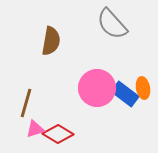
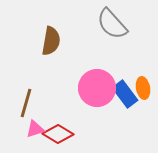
blue rectangle: rotated 16 degrees clockwise
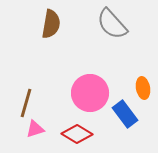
brown semicircle: moved 17 px up
pink circle: moved 7 px left, 5 px down
blue rectangle: moved 20 px down
red diamond: moved 19 px right
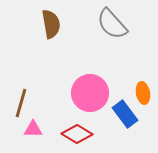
brown semicircle: rotated 20 degrees counterclockwise
orange ellipse: moved 5 px down
brown line: moved 5 px left
pink triangle: moved 2 px left; rotated 18 degrees clockwise
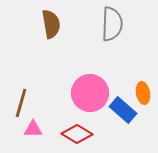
gray semicircle: rotated 136 degrees counterclockwise
blue rectangle: moved 2 px left, 4 px up; rotated 12 degrees counterclockwise
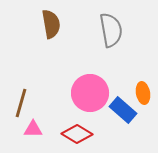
gray semicircle: moved 1 px left, 6 px down; rotated 12 degrees counterclockwise
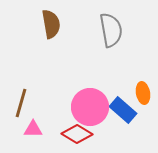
pink circle: moved 14 px down
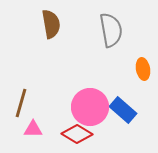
orange ellipse: moved 24 px up
